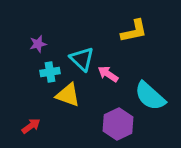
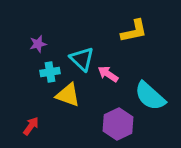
red arrow: rotated 18 degrees counterclockwise
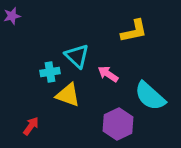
purple star: moved 26 px left, 28 px up
cyan triangle: moved 5 px left, 3 px up
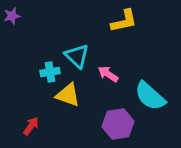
yellow L-shape: moved 10 px left, 10 px up
purple hexagon: rotated 16 degrees clockwise
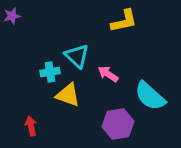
red arrow: rotated 48 degrees counterclockwise
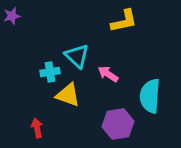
cyan semicircle: rotated 52 degrees clockwise
red arrow: moved 6 px right, 2 px down
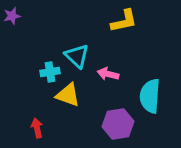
pink arrow: rotated 20 degrees counterclockwise
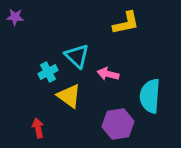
purple star: moved 3 px right, 1 px down; rotated 18 degrees clockwise
yellow L-shape: moved 2 px right, 2 px down
cyan cross: moved 2 px left; rotated 18 degrees counterclockwise
yellow triangle: moved 1 px right, 1 px down; rotated 16 degrees clockwise
red arrow: moved 1 px right
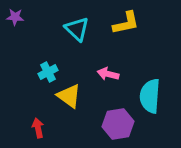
cyan triangle: moved 27 px up
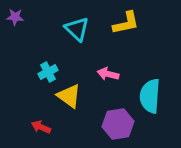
red arrow: moved 3 px right, 1 px up; rotated 54 degrees counterclockwise
